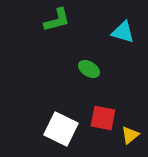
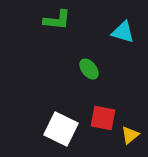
green L-shape: rotated 20 degrees clockwise
green ellipse: rotated 20 degrees clockwise
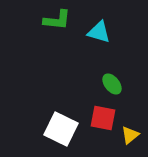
cyan triangle: moved 24 px left
green ellipse: moved 23 px right, 15 px down
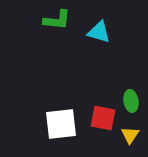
green ellipse: moved 19 px right, 17 px down; rotated 30 degrees clockwise
white square: moved 5 px up; rotated 32 degrees counterclockwise
yellow triangle: rotated 18 degrees counterclockwise
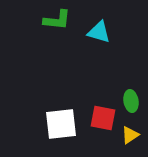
yellow triangle: rotated 24 degrees clockwise
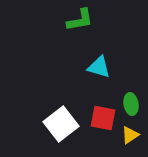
green L-shape: moved 23 px right; rotated 16 degrees counterclockwise
cyan triangle: moved 35 px down
green ellipse: moved 3 px down
white square: rotated 32 degrees counterclockwise
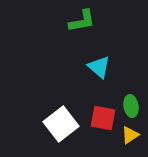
green L-shape: moved 2 px right, 1 px down
cyan triangle: rotated 25 degrees clockwise
green ellipse: moved 2 px down
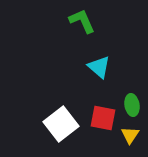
green L-shape: rotated 104 degrees counterclockwise
green ellipse: moved 1 px right, 1 px up
yellow triangle: rotated 24 degrees counterclockwise
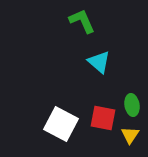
cyan triangle: moved 5 px up
white square: rotated 24 degrees counterclockwise
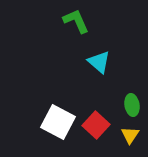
green L-shape: moved 6 px left
red square: moved 7 px left, 7 px down; rotated 32 degrees clockwise
white square: moved 3 px left, 2 px up
